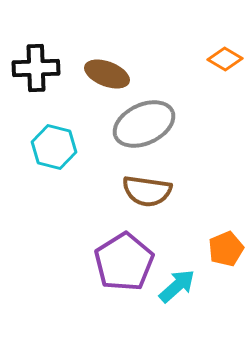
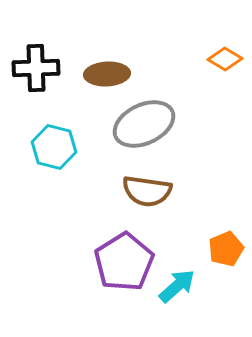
brown ellipse: rotated 24 degrees counterclockwise
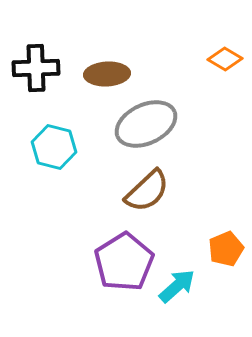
gray ellipse: moved 2 px right
brown semicircle: rotated 51 degrees counterclockwise
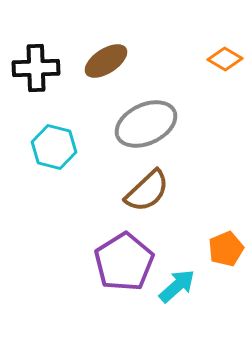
brown ellipse: moved 1 px left, 13 px up; rotated 30 degrees counterclockwise
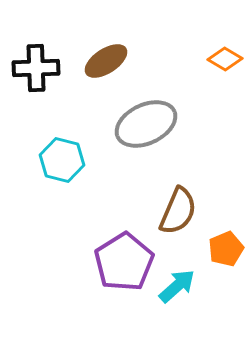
cyan hexagon: moved 8 px right, 13 px down
brown semicircle: moved 31 px right, 20 px down; rotated 24 degrees counterclockwise
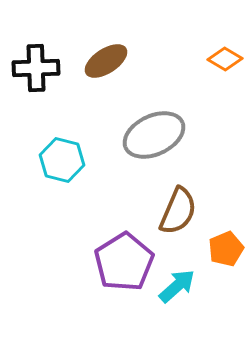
gray ellipse: moved 8 px right, 11 px down
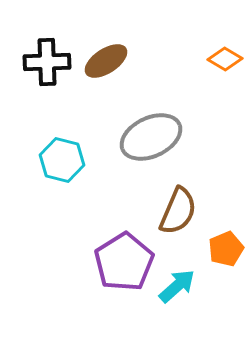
black cross: moved 11 px right, 6 px up
gray ellipse: moved 3 px left, 2 px down
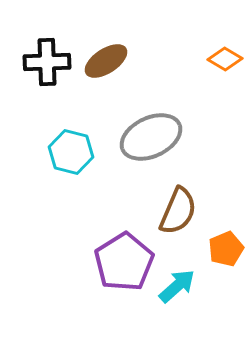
cyan hexagon: moved 9 px right, 8 px up
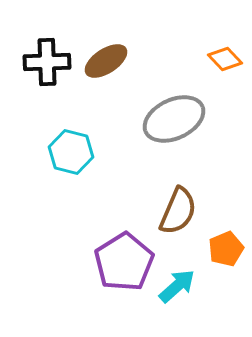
orange diamond: rotated 16 degrees clockwise
gray ellipse: moved 23 px right, 18 px up
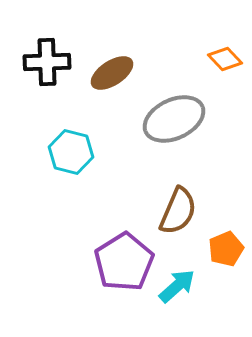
brown ellipse: moved 6 px right, 12 px down
